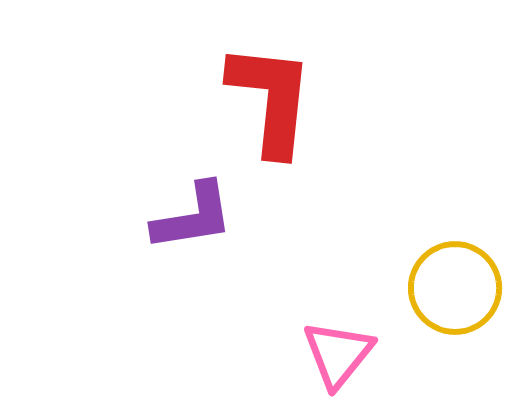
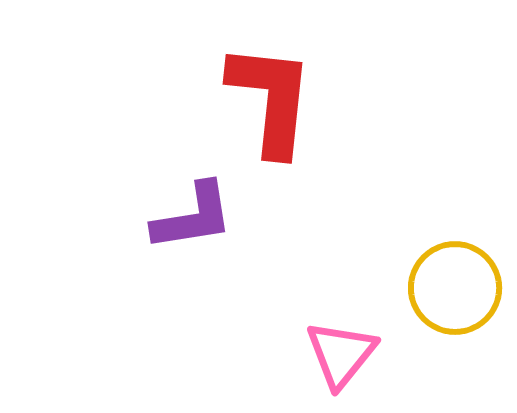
pink triangle: moved 3 px right
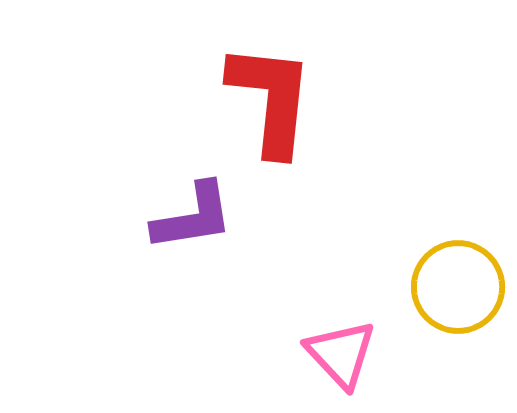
yellow circle: moved 3 px right, 1 px up
pink triangle: rotated 22 degrees counterclockwise
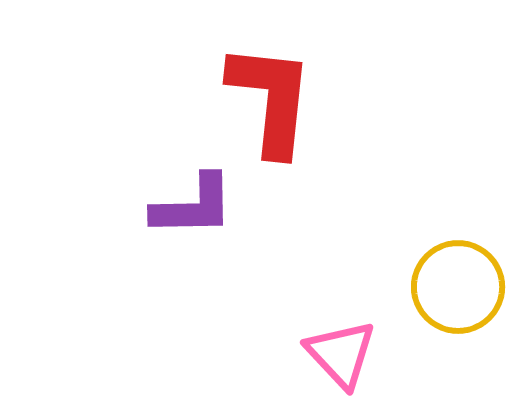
purple L-shape: moved 11 px up; rotated 8 degrees clockwise
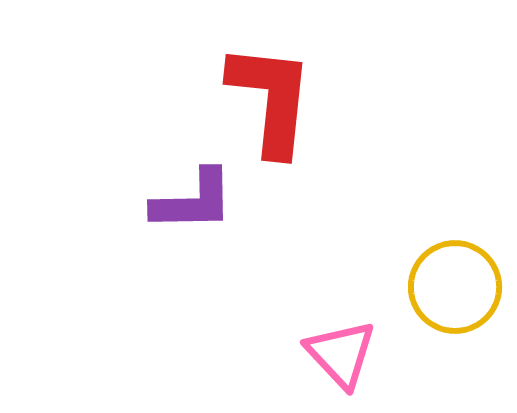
purple L-shape: moved 5 px up
yellow circle: moved 3 px left
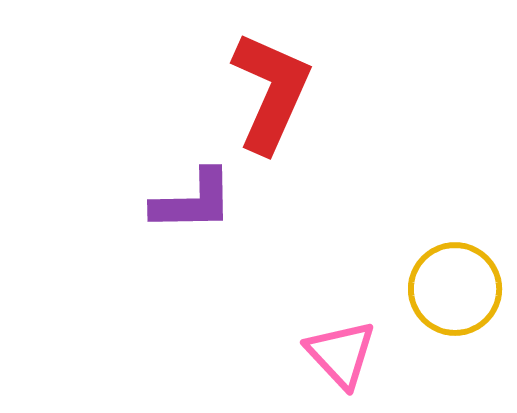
red L-shape: moved 7 px up; rotated 18 degrees clockwise
yellow circle: moved 2 px down
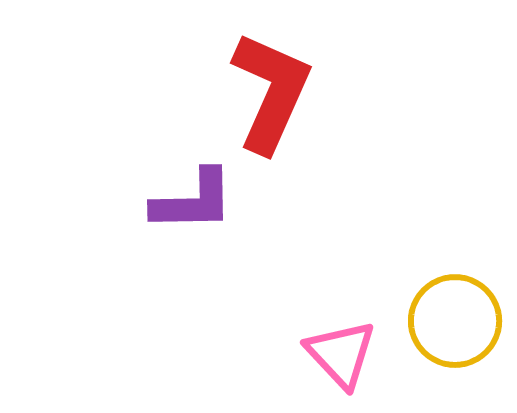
yellow circle: moved 32 px down
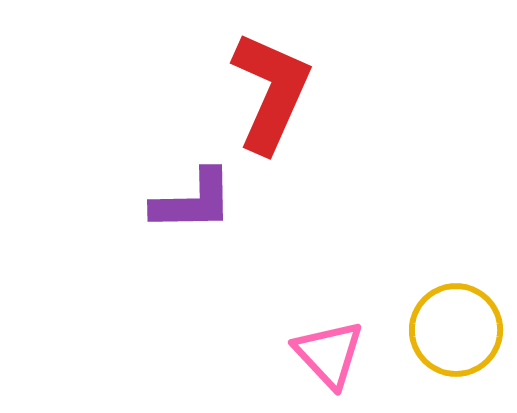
yellow circle: moved 1 px right, 9 px down
pink triangle: moved 12 px left
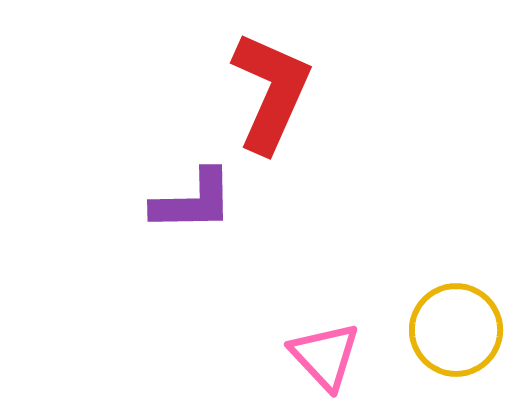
pink triangle: moved 4 px left, 2 px down
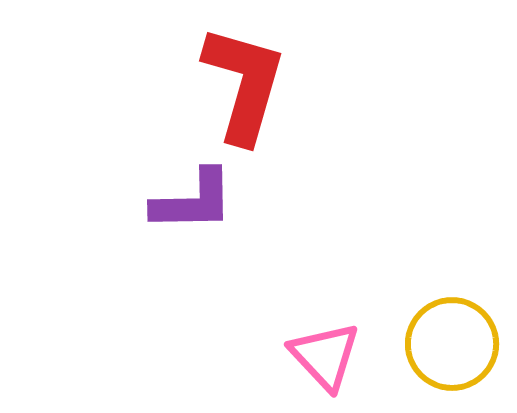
red L-shape: moved 27 px left, 8 px up; rotated 8 degrees counterclockwise
yellow circle: moved 4 px left, 14 px down
